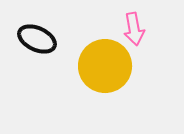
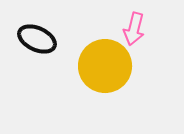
pink arrow: rotated 24 degrees clockwise
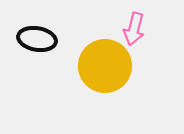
black ellipse: rotated 15 degrees counterclockwise
